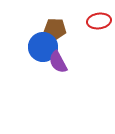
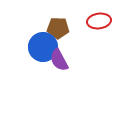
brown pentagon: moved 3 px right, 1 px up
purple semicircle: moved 1 px right, 2 px up
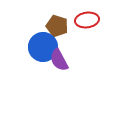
red ellipse: moved 12 px left, 1 px up
brown pentagon: moved 1 px left, 2 px up; rotated 15 degrees clockwise
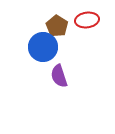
brown pentagon: rotated 15 degrees clockwise
purple semicircle: moved 16 px down; rotated 10 degrees clockwise
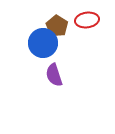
blue circle: moved 4 px up
purple semicircle: moved 5 px left, 1 px up
